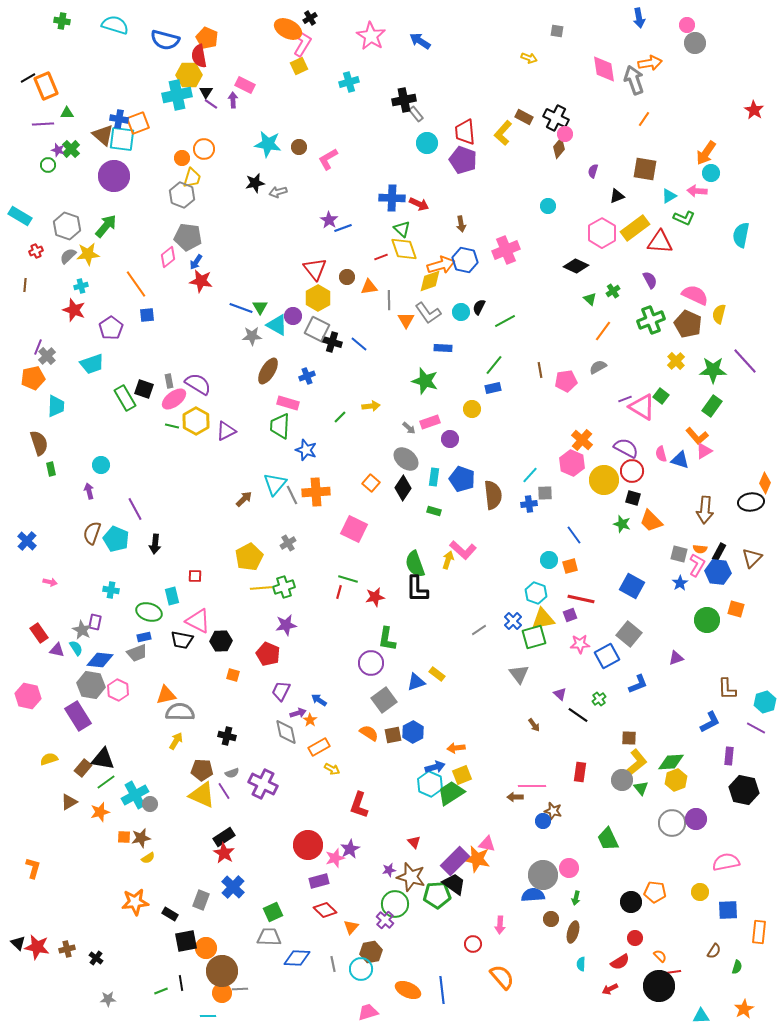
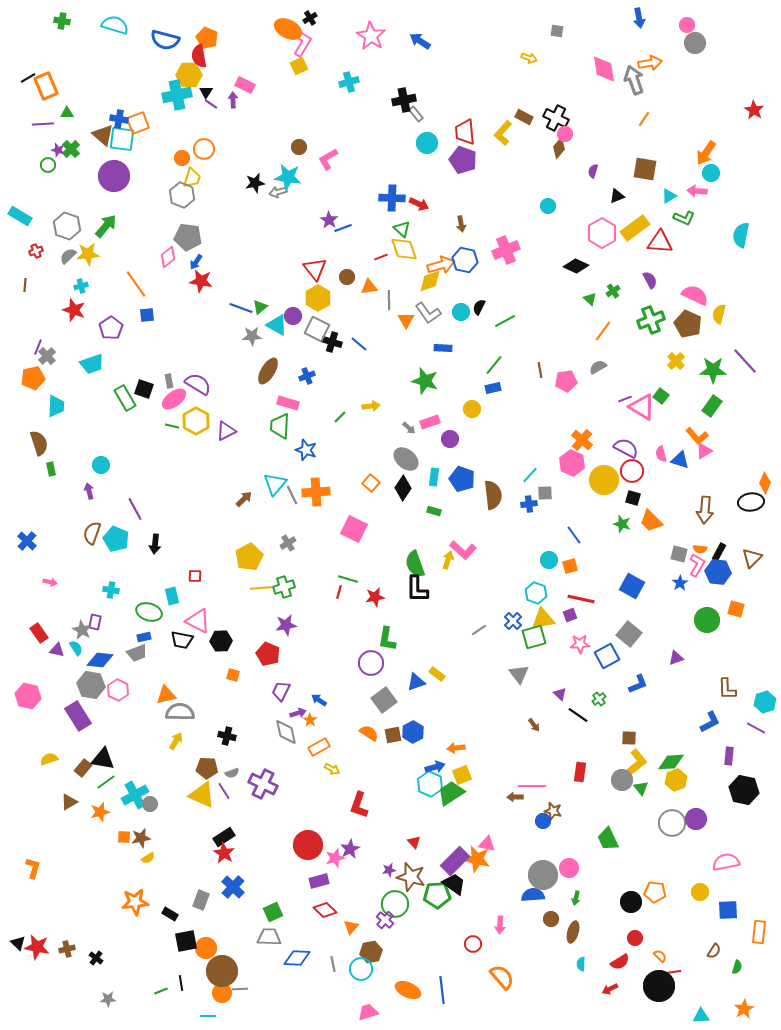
cyan star at (268, 144): moved 20 px right, 33 px down
green triangle at (260, 307): rotated 21 degrees clockwise
brown pentagon at (202, 770): moved 5 px right, 2 px up
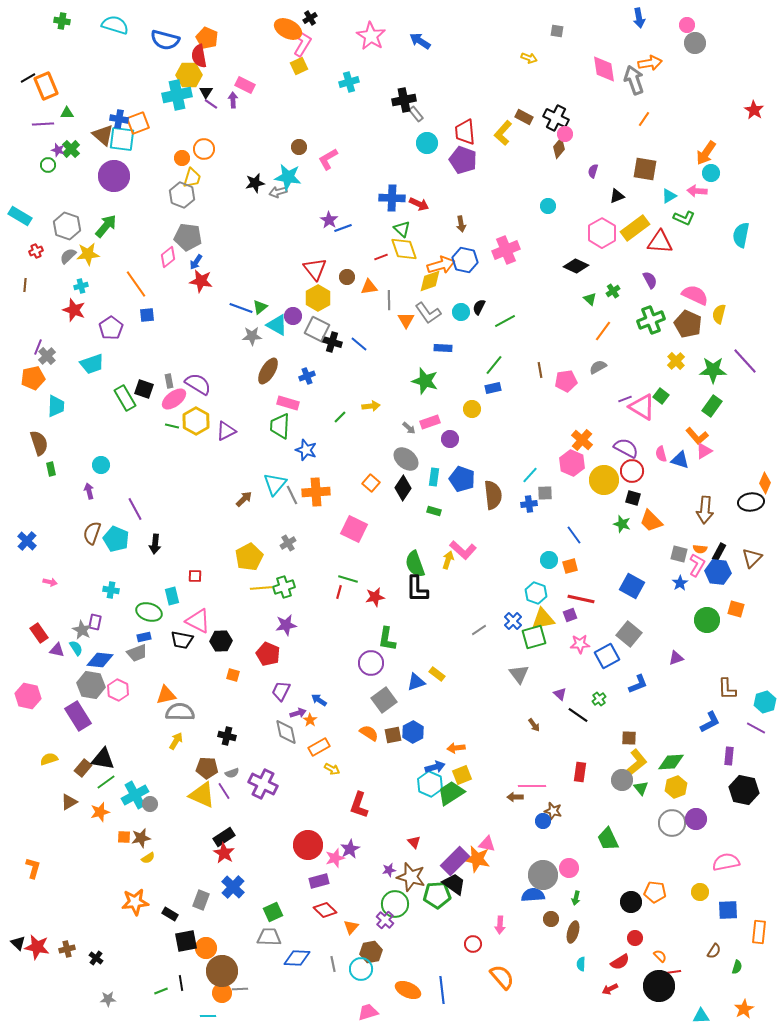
yellow hexagon at (676, 780): moved 7 px down
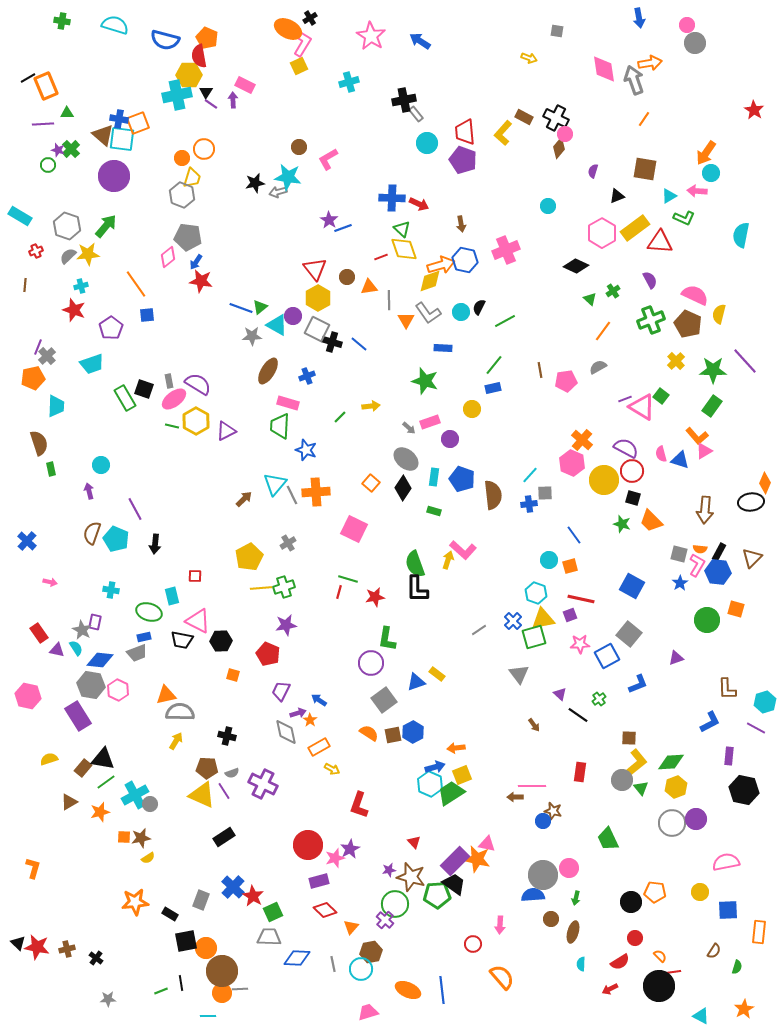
red star at (224, 853): moved 29 px right, 43 px down
cyan triangle at (701, 1016): rotated 30 degrees clockwise
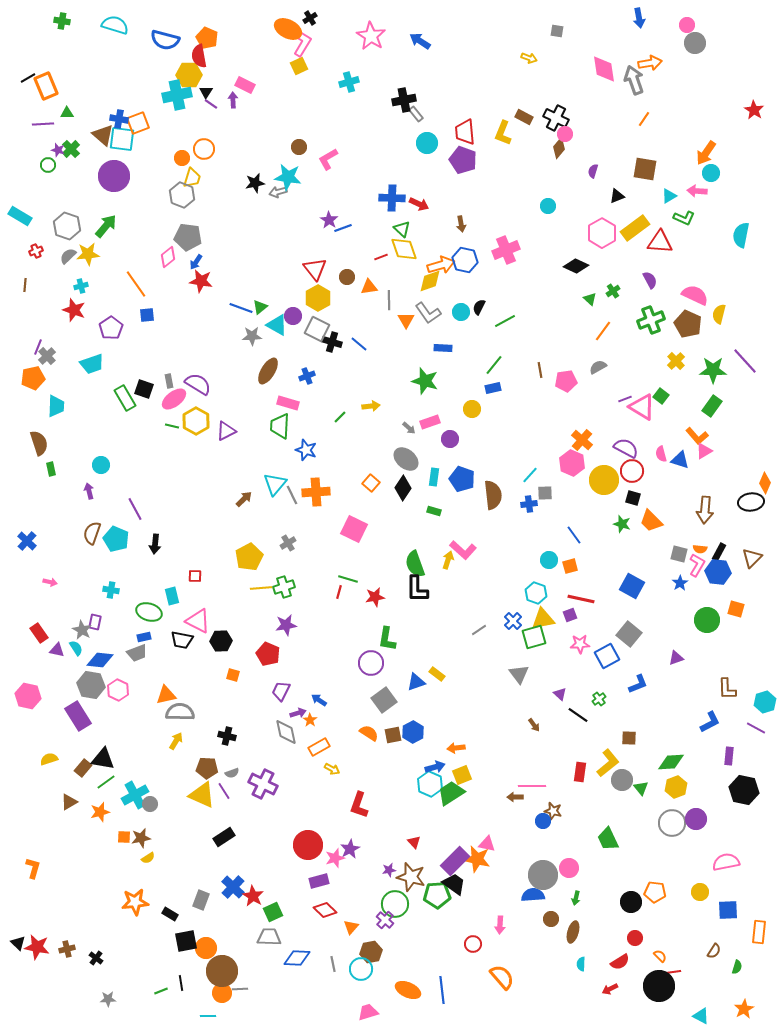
yellow L-shape at (503, 133): rotated 20 degrees counterclockwise
yellow L-shape at (636, 763): moved 28 px left
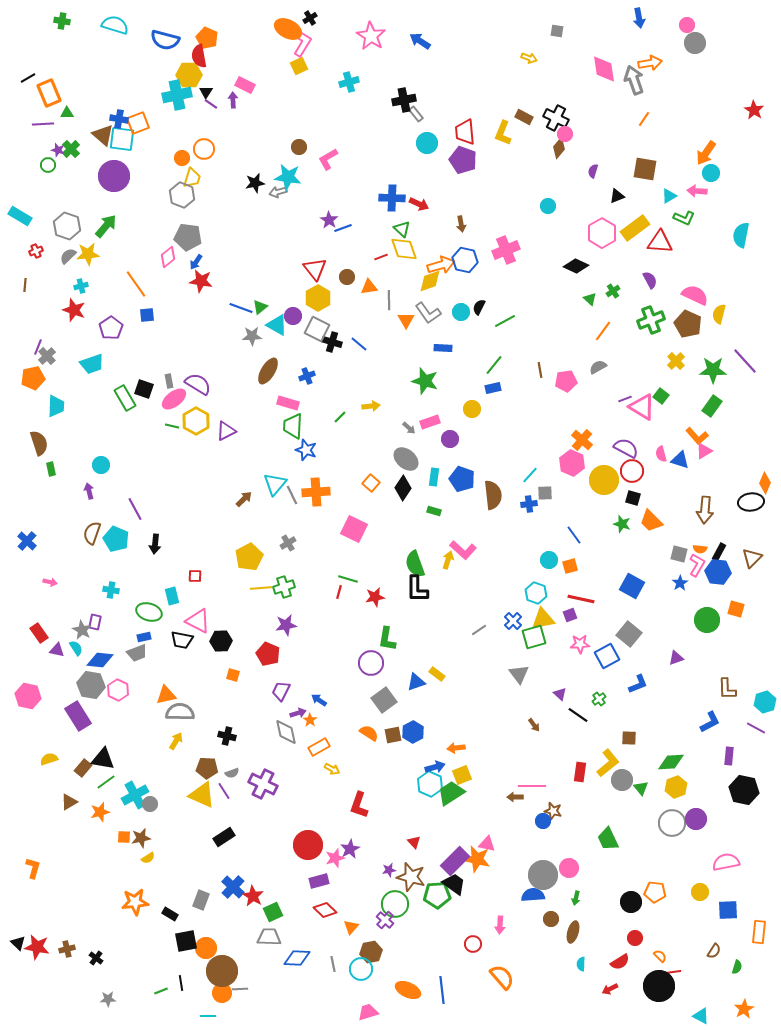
orange rectangle at (46, 86): moved 3 px right, 7 px down
green trapezoid at (280, 426): moved 13 px right
